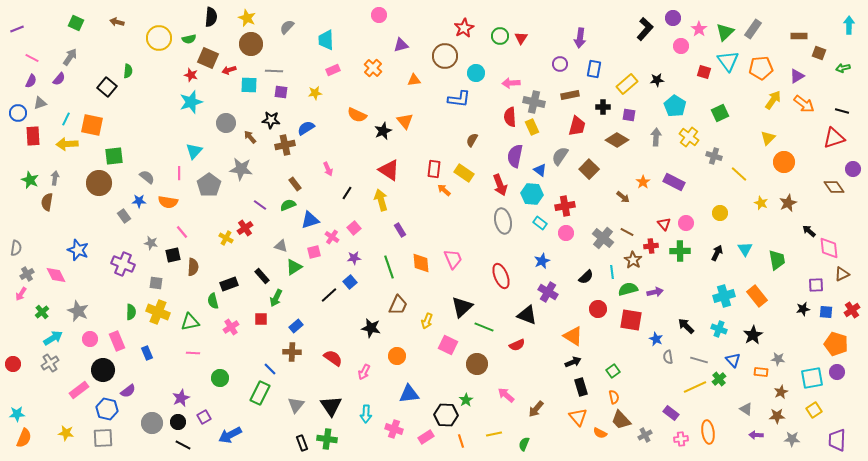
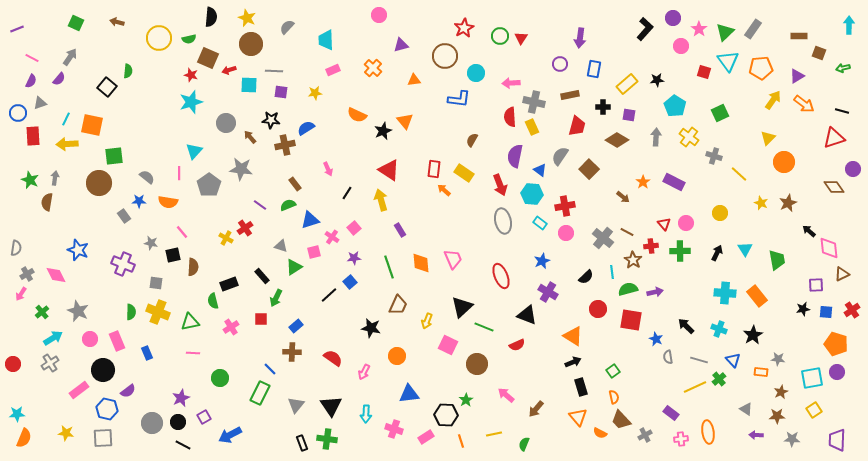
cyan cross at (724, 296): moved 1 px right, 3 px up; rotated 20 degrees clockwise
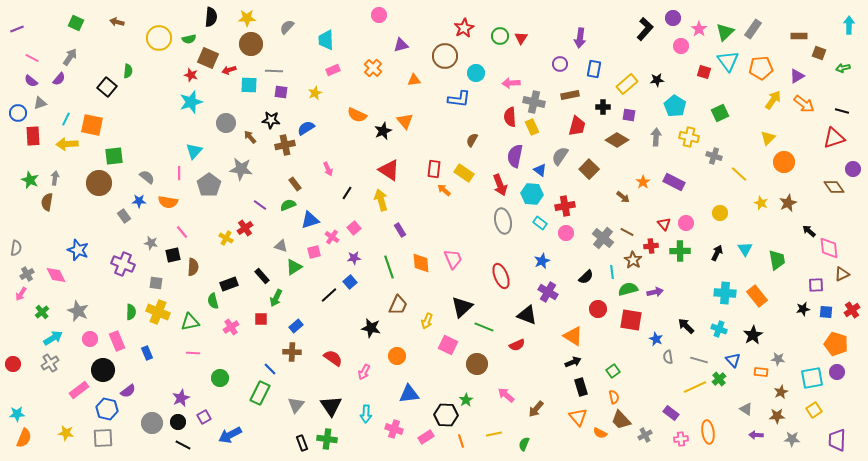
yellow star at (247, 18): rotated 24 degrees counterclockwise
purple semicircle at (31, 81): rotated 104 degrees clockwise
yellow star at (315, 93): rotated 16 degrees counterclockwise
yellow cross at (689, 137): rotated 24 degrees counterclockwise
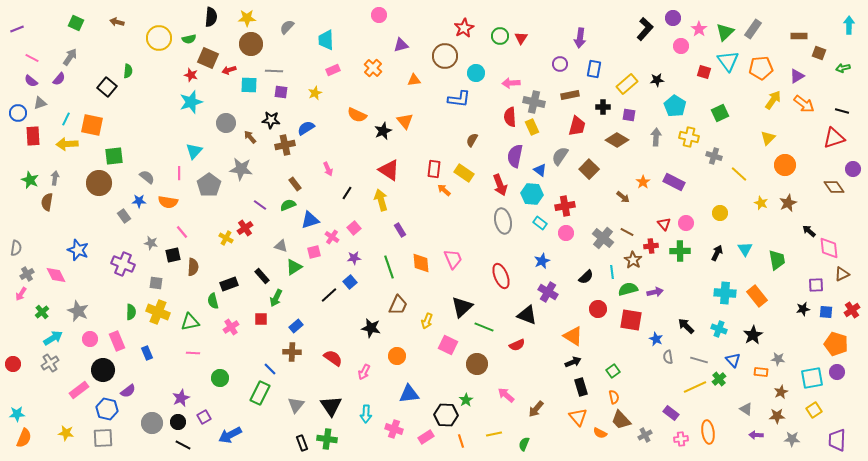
orange circle at (784, 162): moved 1 px right, 3 px down
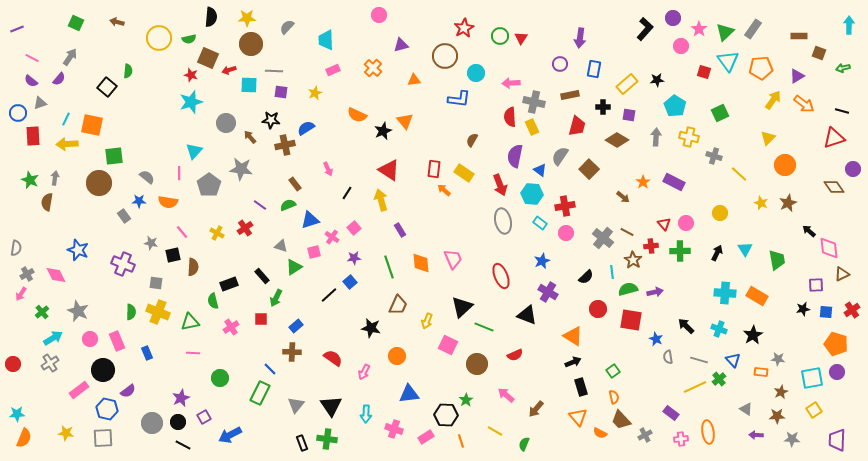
yellow cross at (226, 238): moved 9 px left, 5 px up
orange rectangle at (757, 296): rotated 20 degrees counterclockwise
red semicircle at (517, 345): moved 2 px left, 10 px down
yellow line at (494, 434): moved 1 px right, 3 px up; rotated 42 degrees clockwise
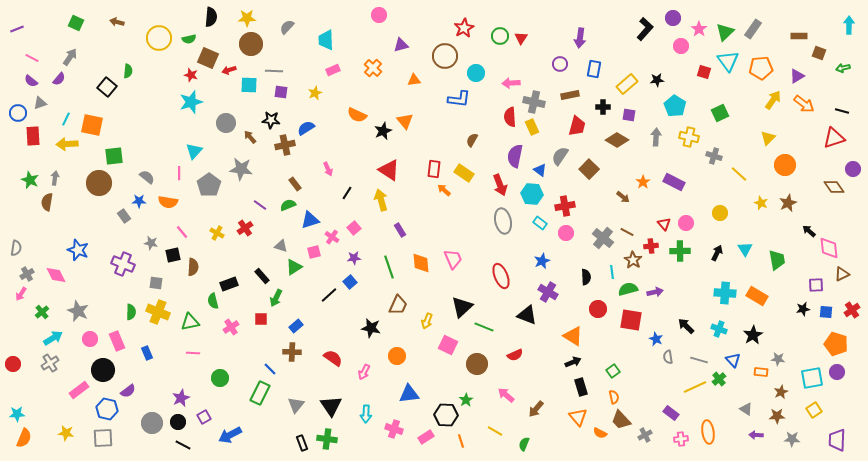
black semicircle at (586, 277): rotated 49 degrees counterclockwise
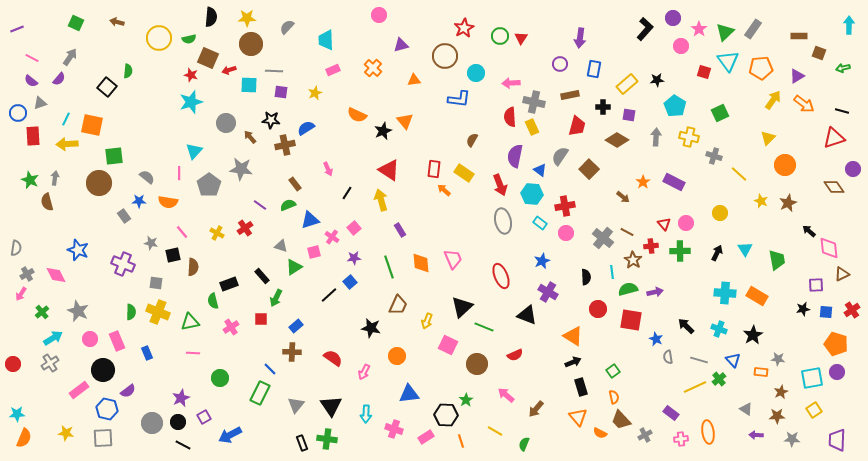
brown semicircle at (47, 202): rotated 24 degrees counterclockwise
yellow star at (761, 203): moved 2 px up
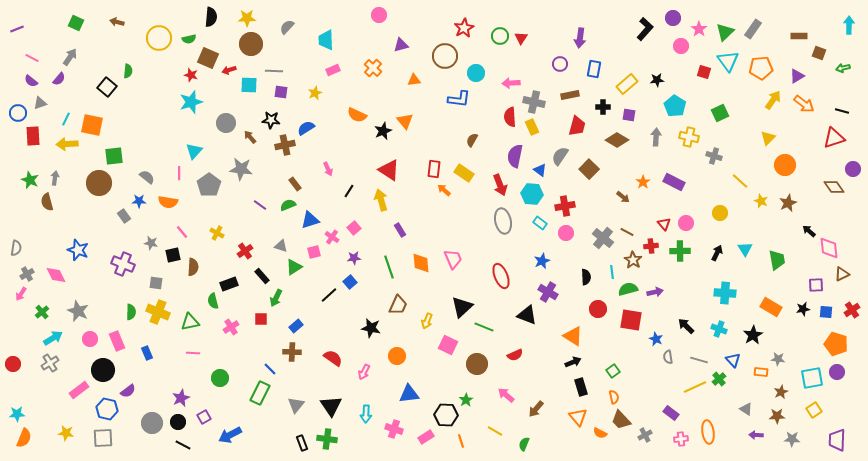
yellow line at (739, 174): moved 1 px right, 7 px down
black line at (347, 193): moved 2 px right, 2 px up
red cross at (245, 228): moved 23 px down
orange rectangle at (757, 296): moved 14 px right, 11 px down
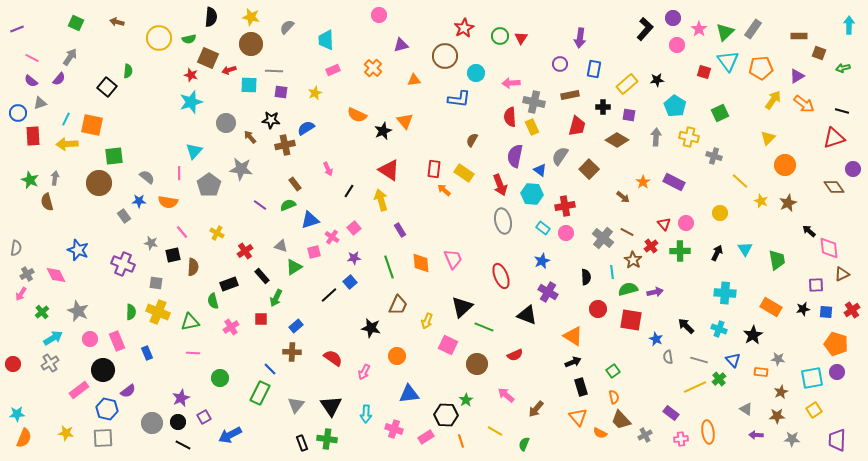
yellow star at (247, 18): moved 4 px right, 1 px up; rotated 12 degrees clockwise
pink circle at (681, 46): moved 4 px left, 1 px up
cyan rectangle at (540, 223): moved 3 px right, 5 px down
red cross at (651, 246): rotated 32 degrees counterclockwise
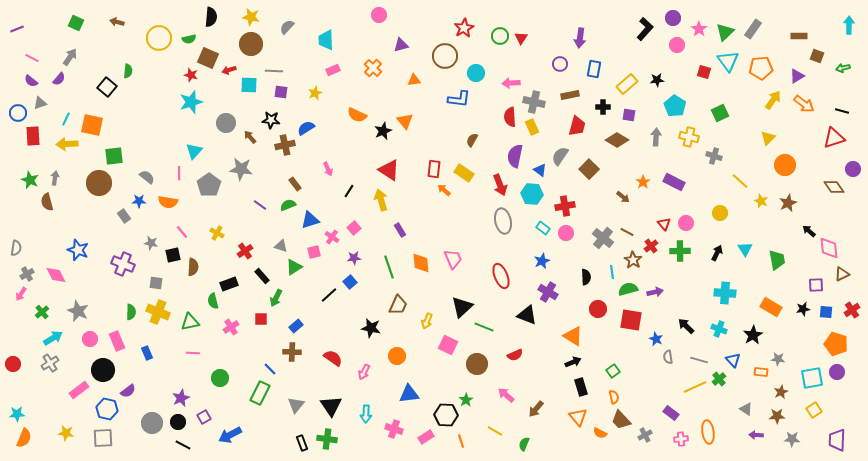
brown square at (819, 53): moved 2 px left, 3 px down
